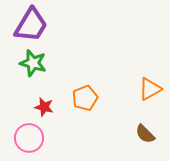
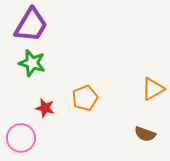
green star: moved 1 px left
orange triangle: moved 3 px right
red star: moved 1 px right, 1 px down
brown semicircle: rotated 25 degrees counterclockwise
pink circle: moved 8 px left
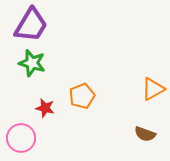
orange pentagon: moved 3 px left, 2 px up
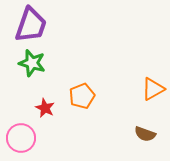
purple trapezoid: rotated 12 degrees counterclockwise
red star: rotated 12 degrees clockwise
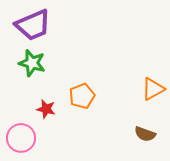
purple trapezoid: moved 2 px right; rotated 48 degrees clockwise
red star: moved 1 px right, 1 px down; rotated 12 degrees counterclockwise
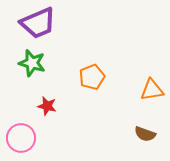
purple trapezoid: moved 5 px right, 2 px up
orange triangle: moved 1 px left, 1 px down; rotated 20 degrees clockwise
orange pentagon: moved 10 px right, 19 px up
red star: moved 1 px right, 3 px up
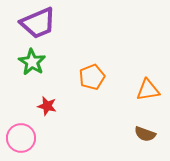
green star: moved 1 px up; rotated 16 degrees clockwise
orange triangle: moved 4 px left
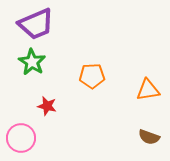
purple trapezoid: moved 2 px left, 1 px down
orange pentagon: moved 1 px up; rotated 20 degrees clockwise
brown semicircle: moved 4 px right, 3 px down
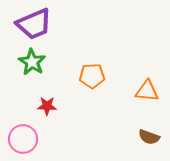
purple trapezoid: moved 2 px left
orange triangle: moved 1 px left, 1 px down; rotated 15 degrees clockwise
red star: rotated 12 degrees counterclockwise
pink circle: moved 2 px right, 1 px down
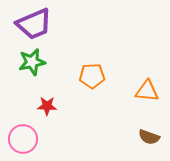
green star: rotated 28 degrees clockwise
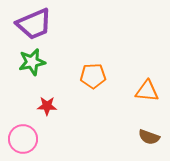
orange pentagon: moved 1 px right
